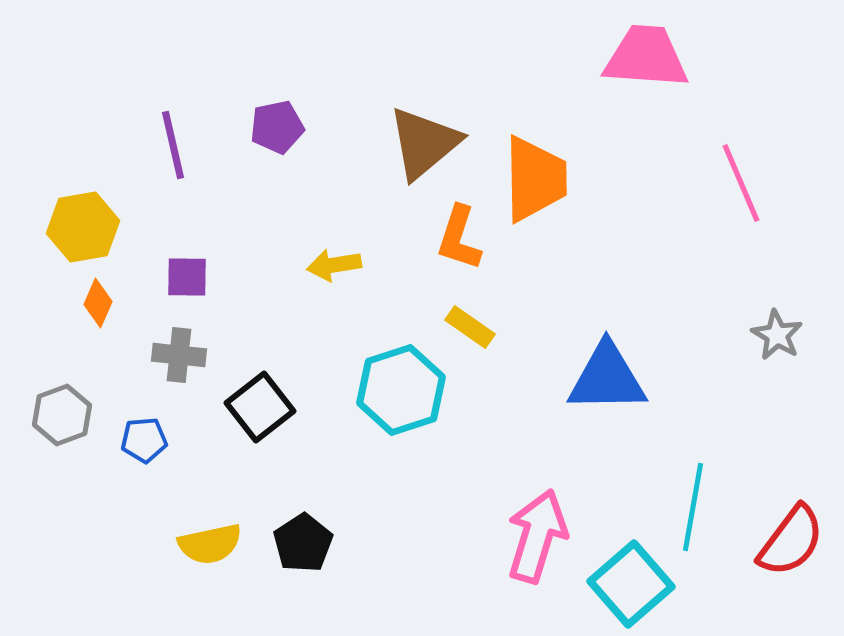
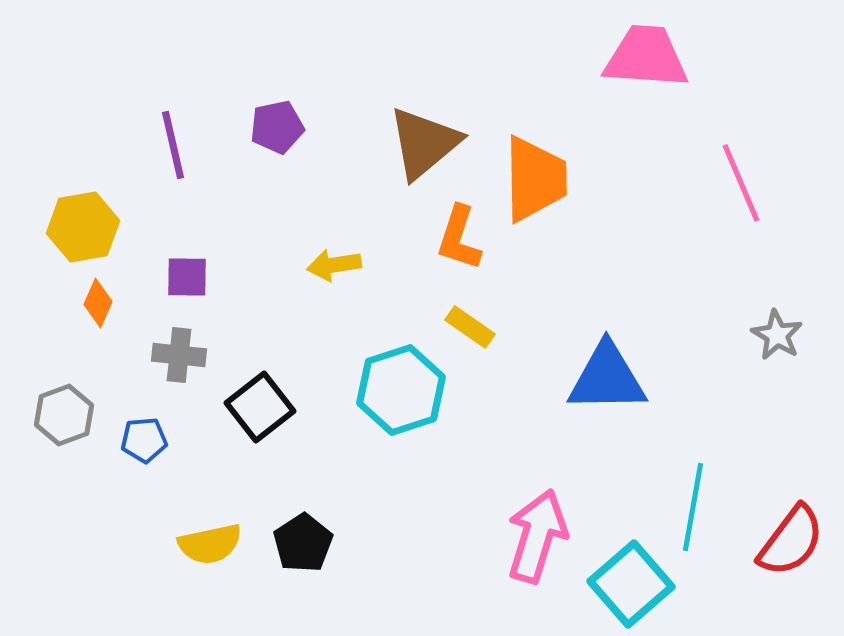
gray hexagon: moved 2 px right
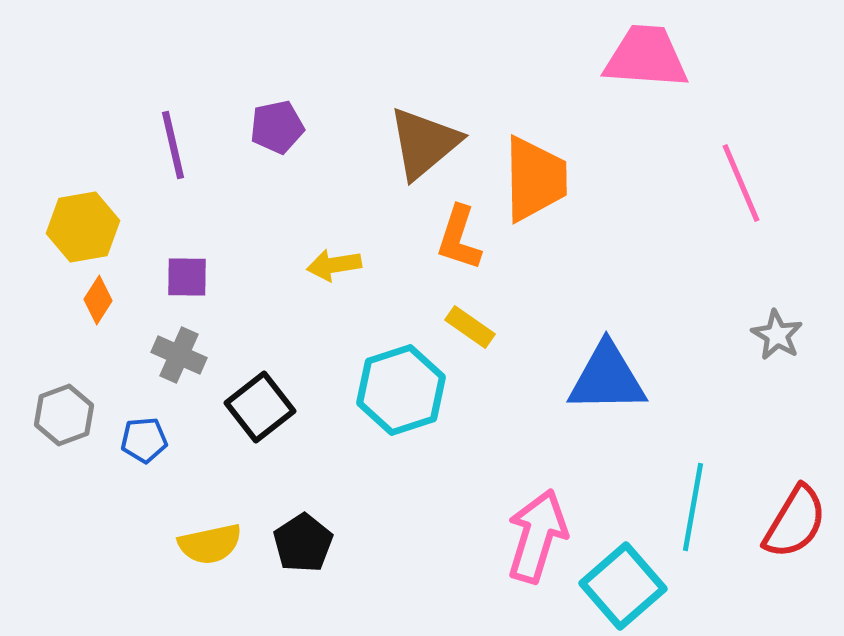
orange diamond: moved 3 px up; rotated 9 degrees clockwise
gray cross: rotated 18 degrees clockwise
red semicircle: moved 4 px right, 19 px up; rotated 6 degrees counterclockwise
cyan square: moved 8 px left, 2 px down
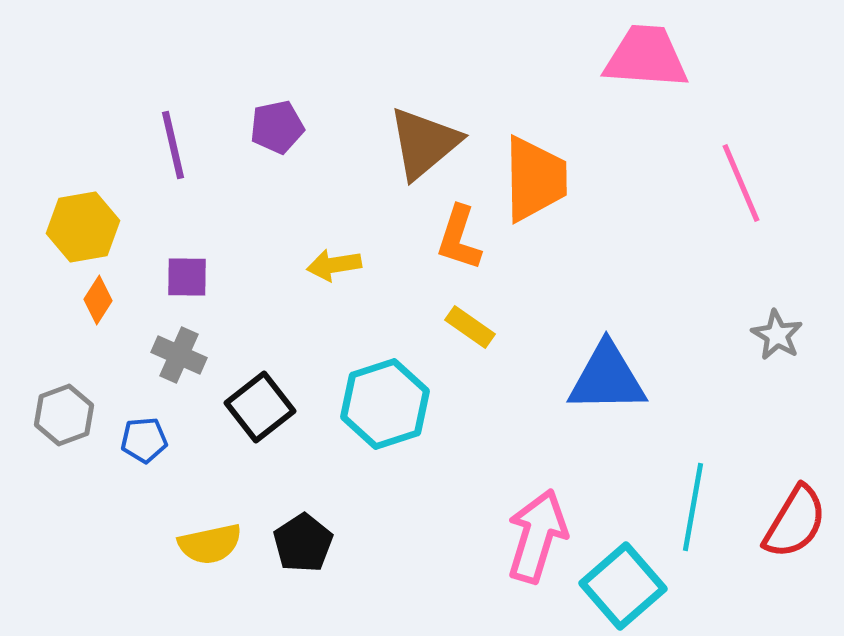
cyan hexagon: moved 16 px left, 14 px down
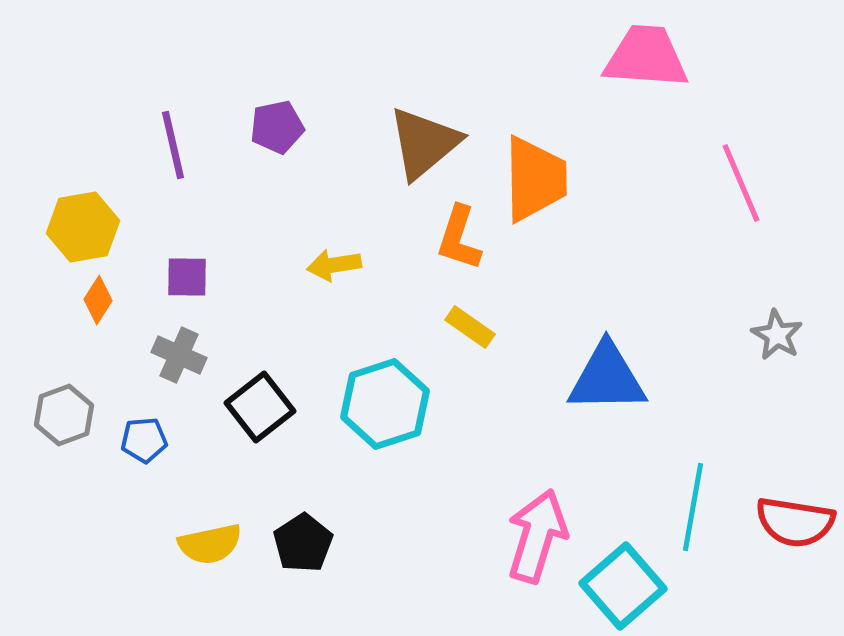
red semicircle: rotated 68 degrees clockwise
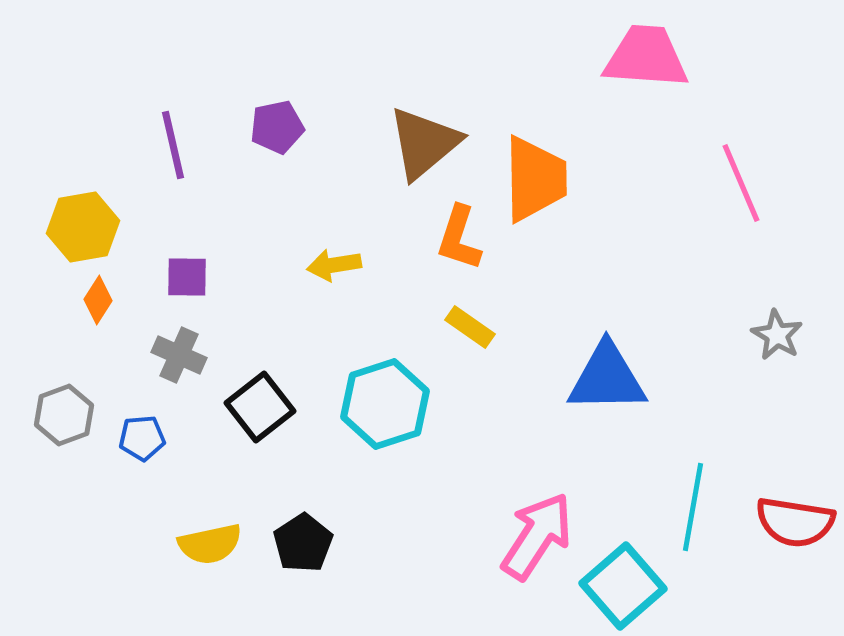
blue pentagon: moved 2 px left, 2 px up
pink arrow: rotated 16 degrees clockwise
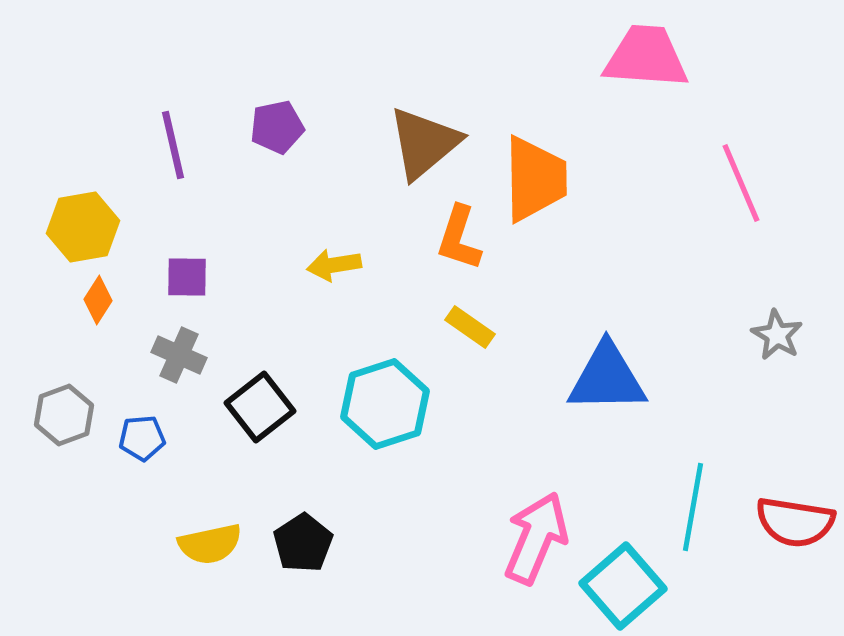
pink arrow: moved 1 px left, 2 px down; rotated 10 degrees counterclockwise
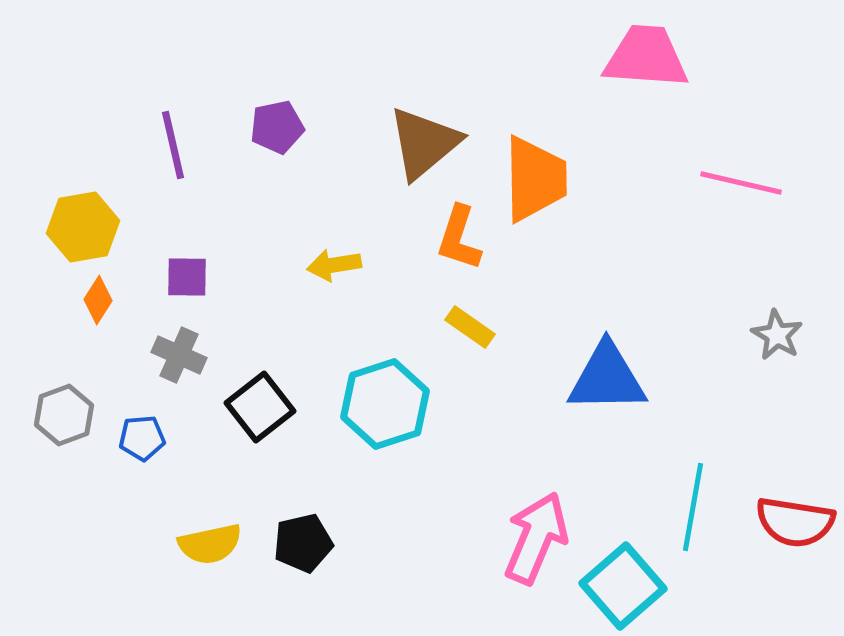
pink line: rotated 54 degrees counterclockwise
black pentagon: rotated 20 degrees clockwise
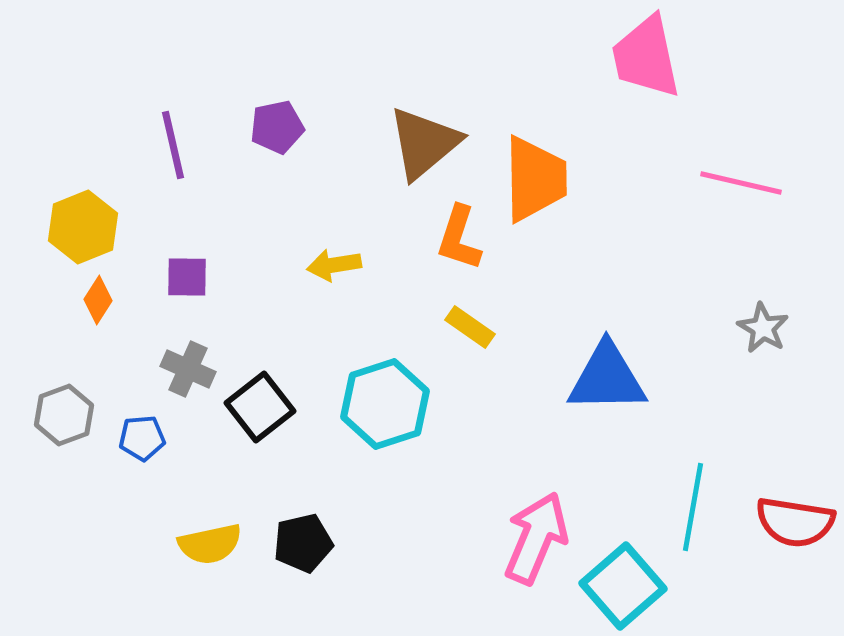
pink trapezoid: rotated 106 degrees counterclockwise
yellow hexagon: rotated 12 degrees counterclockwise
gray star: moved 14 px left, 7 px up
gray cross: moved 9 px right, 14 px down
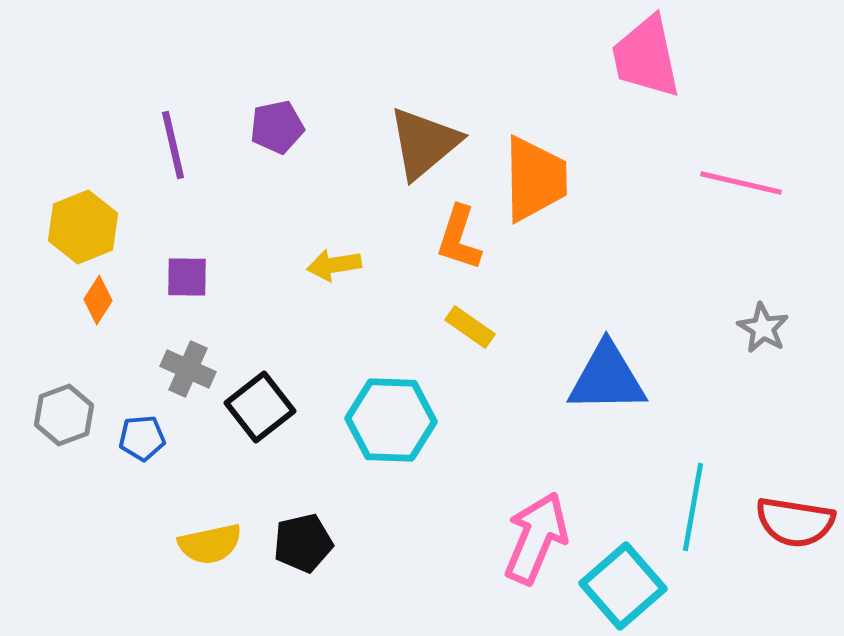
cyan hexagon: moved 6 px right, 16 px down; rotated 20 degrees clockwise
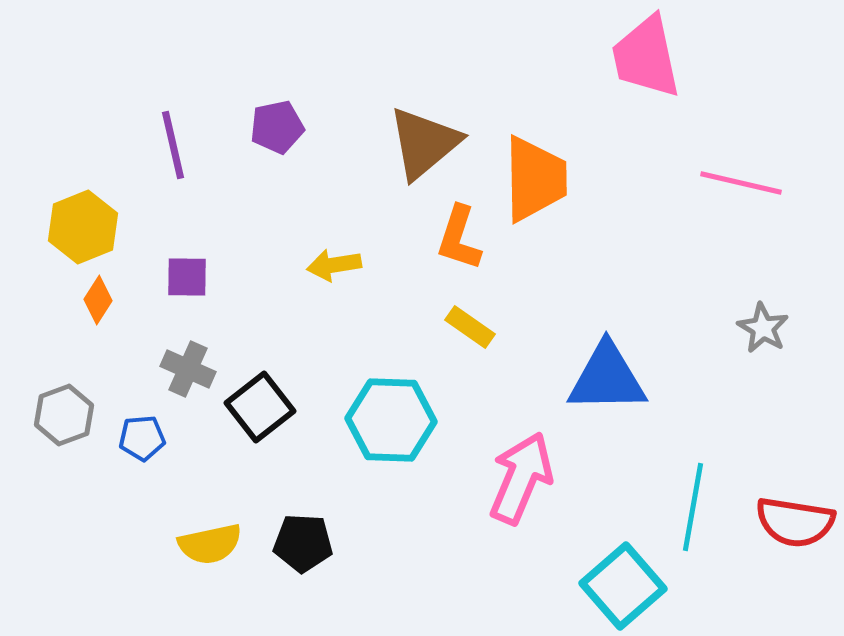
pink arrow: moved 15 px left, 60 px up
black pentagon: rotated 16 degrees clockwise
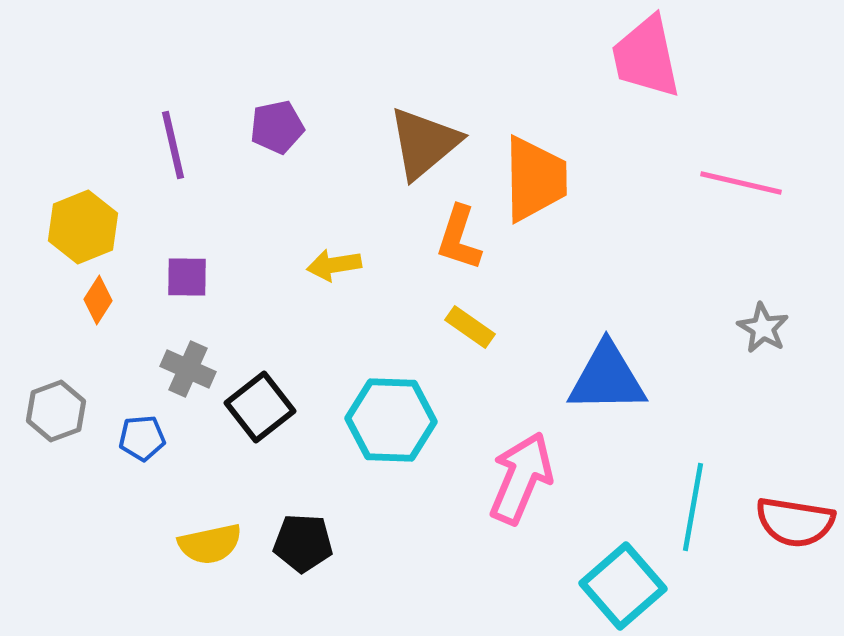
gray hexagon: moved 8 px left, 4 px up
